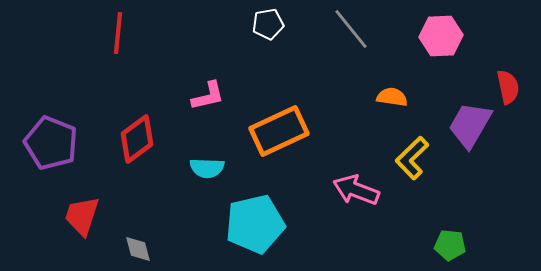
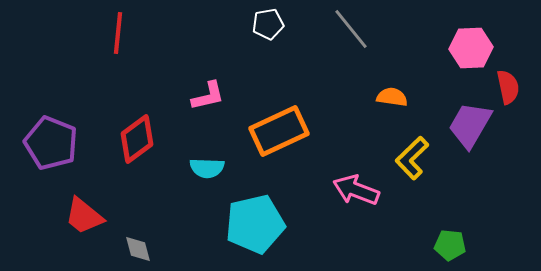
pink hexagon: moved 30 px right, 12 px down
red trapezoid: moved 2 px right; rotated 69 degrees counterclockwise
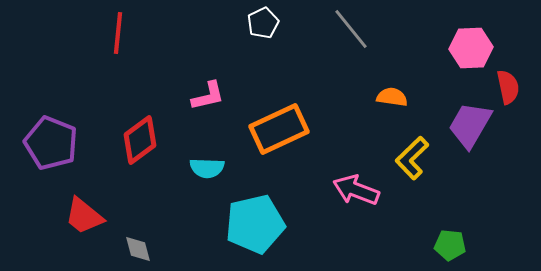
white pentagon: moved 5 px left, 1 px up; rotated 16 degrees counterclockwise
orange rectangle: moved 2 px up
red diamond: moved 3 px right, 1 px down
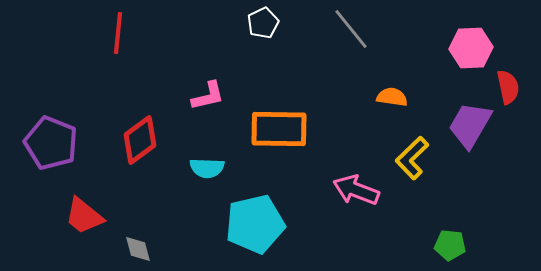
orange rectangle: rotated 26 degrees clockwise
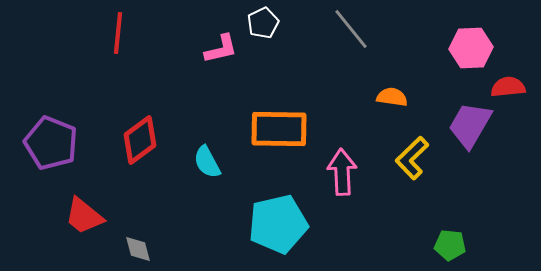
red semicircle: rotated 84 degrees counterclockwise
pink L-shape: moved 13 px right, 47 px up
cyan semicircle: moved 6 px up; rotated 60 degrees clockwise
pink arrow: moved 14 px left, 18 px up; rotated 66 degrees clockwise
cyan pentagon: moved 23 px right
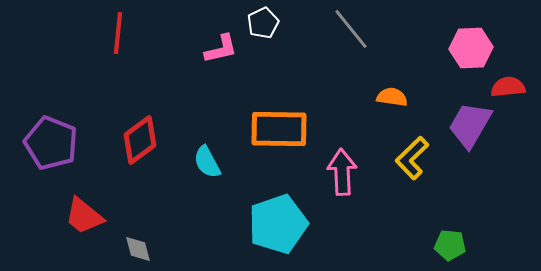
cyan pentagon: rotated 6 degrees counterclockwise
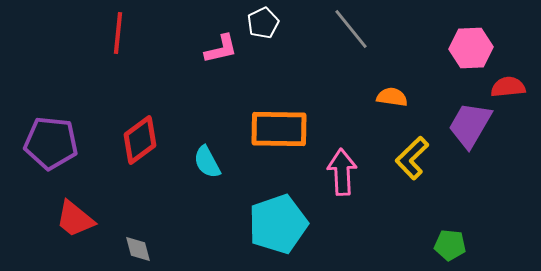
purple pentagon: rotated 16 degrees counterclockwise
red trapezoid: moved 9 px left, 3 px down
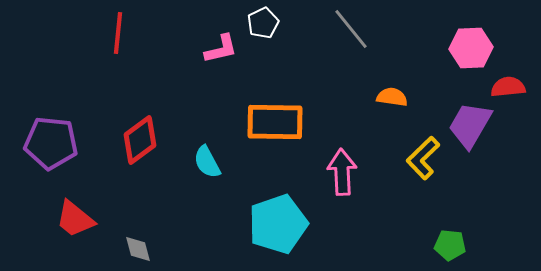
orange rectangle: moved 4 px left, 7 px up
yellow L-shape: moved 11 px right
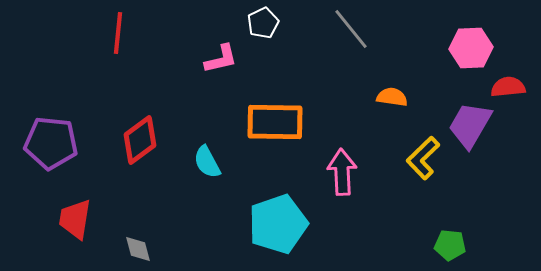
pink L-shape: moved 10 px down
red trapezoid: rotated 60 degrees clockwise
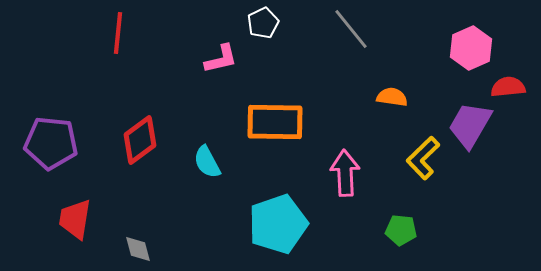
pink hexagon: rotated 21 degrees counterclockwise
pink arrow: moved 3 px right, 1 px down
green pentagon: moved 49 px left, 15 px up
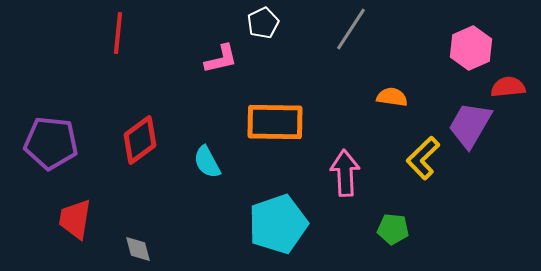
gray line: rotated 72 degrees clockwise
green pentagon: moved 8 px left, 1 px up
